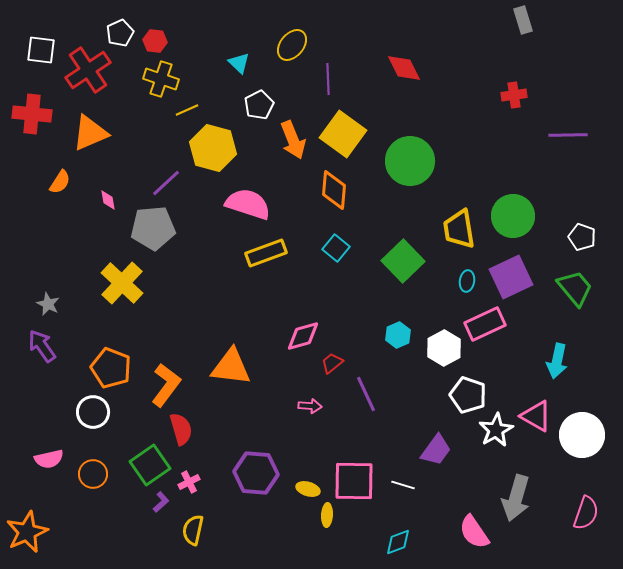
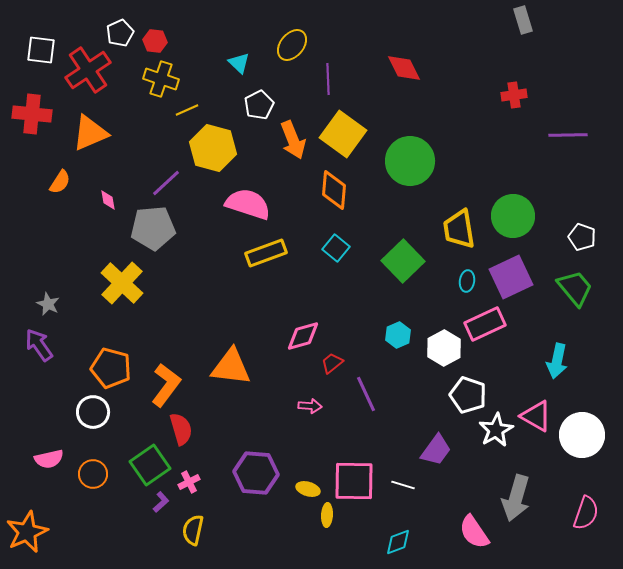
purple arrow at (42, 346): moved 3 px left, 1 px up
orange pentagon at (111, 368): rotated 6 degrees counterclockwise
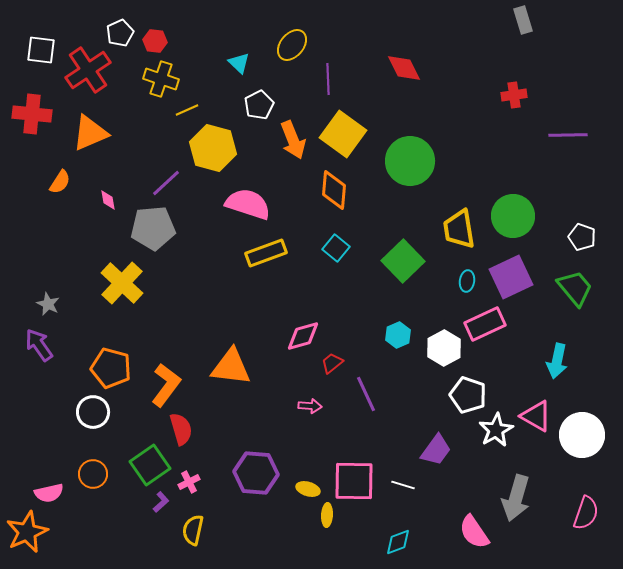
pink semicircle at (49, 459): moved 34 px down
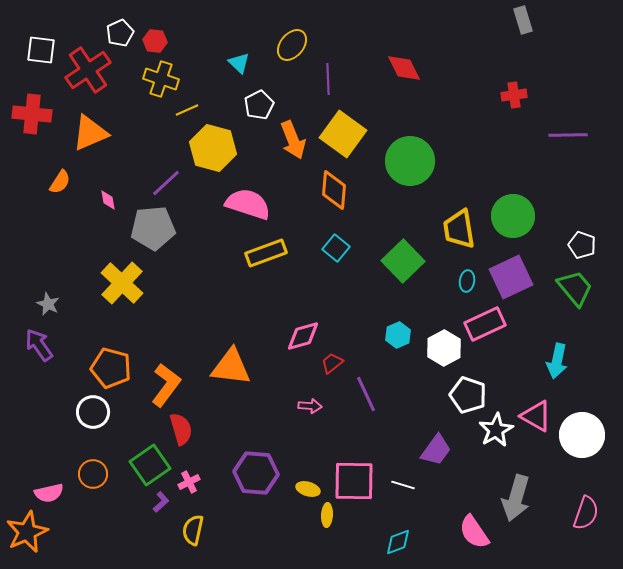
white pentagon at (582, 237): moved 8 px down
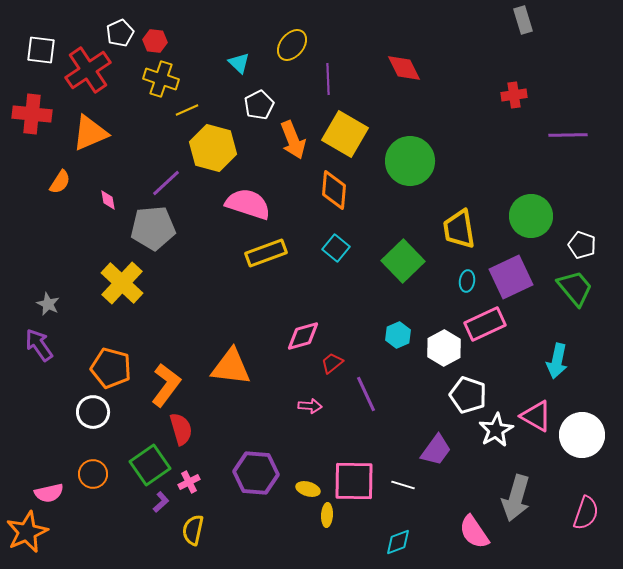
yellow square at (343, 134): moved 2 px right; rotated 6 degrees counterclockwise
green circle at (513, 216): moved 18 px right
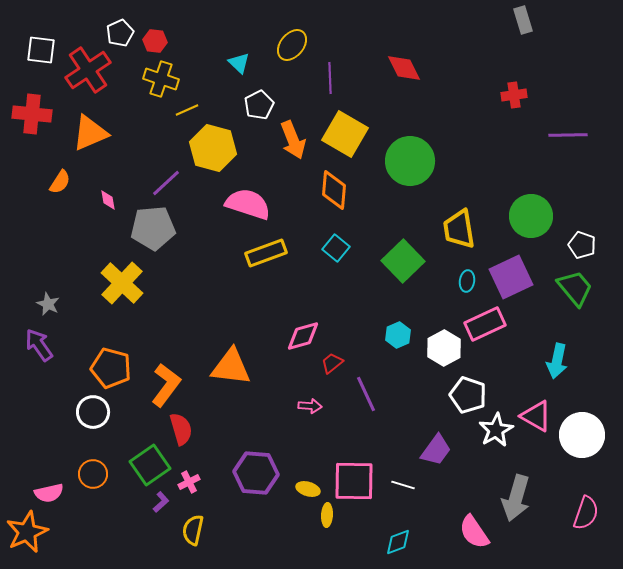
purple line at (328, 79): moved 2 px right, 1 px up
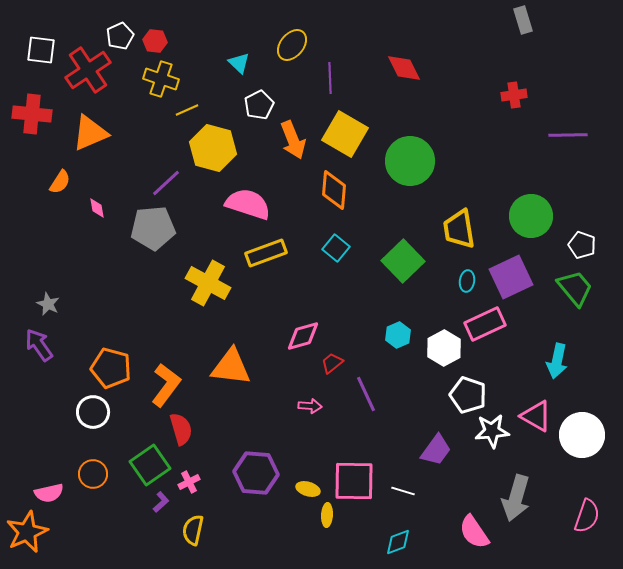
white pentagon at (120, 33): moved 3 px down
pink diamond at (108, 200): moved 11 px left, 8 px down
yellow cross at (122, 283): moved 86 px right; rotated 15 degrees counterclockwise
white star at (496, 430): moved 4 px left, 1 px down; rotated 24 degrees clockwise
white line at (403, 485): moved 6 px down
pink semicircle at (586, 513): moved 1 px right, 3 px down
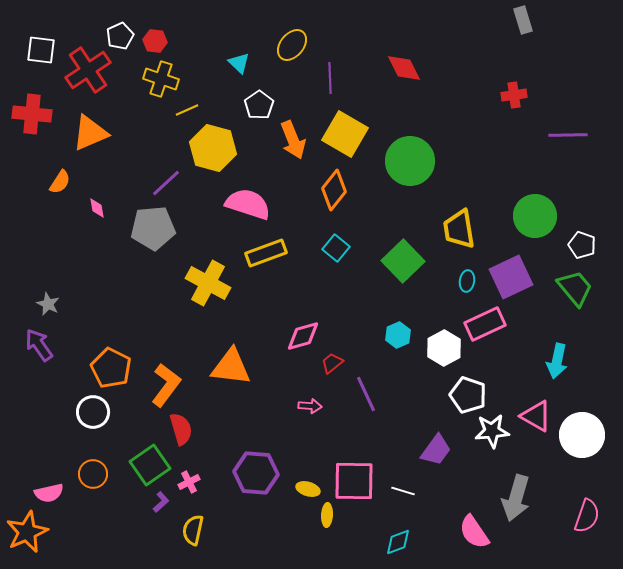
white pentagon at (259, 105): rotated 8 degrees counterclockwise
orange diamond at (334, 190): rotated 33 degrees clockwise
green circle at (531, 216): moved 4 px right
orange pentagon at (111, 368): rotated 12 degrees clockwise
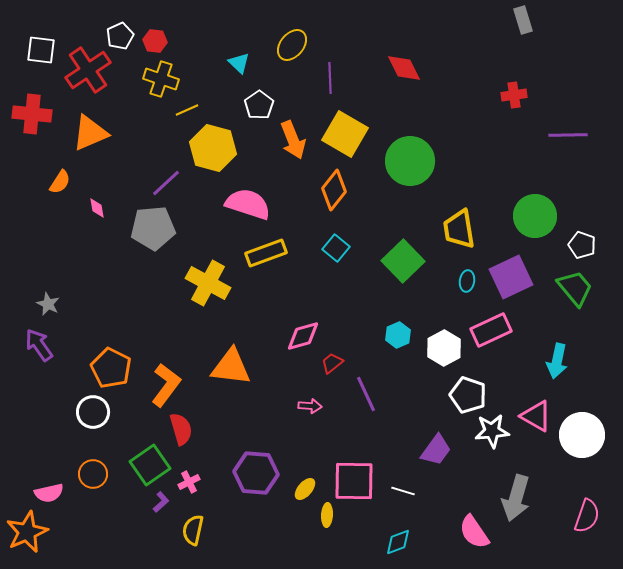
pink rectangle at (485, 324): moved 6 px right, 6 px down
yellow ellipse at (308, 489): moved 3 px left; rotated 65 degrees counterclockwise
